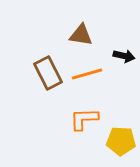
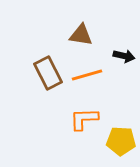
orange line: moved 1 px down
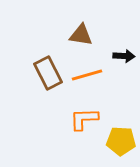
black arrow: rotated 10 degrees counterclockwise
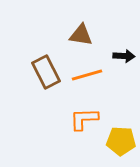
brown rectangle: moved 2 px left, 1 px up
